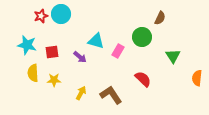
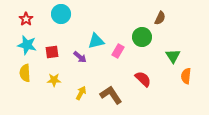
red star: moved 15 px left, 3 px down; rotated 16 degrees counterclockwise
cyan triangle: rotated 30 degrees counterclockwise
yellow semicircle: moved 8 px left
orange semicircle: moved 11 px left, 2 px up
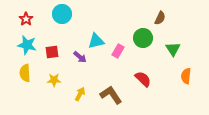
cyan circle: moved 1 px right
green circle: moved 1 px right, 1 px down
green triangle: moved 7 px up
yellow arrow: moved 1 px left, 1 px down
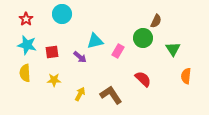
brown semicircle: moved 4 px left, 3 px down
cyan triangle: moved 1 px left
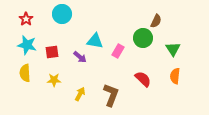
cyan triangle: rotated 24 degrees clockwise
orange semicircle: moved 11 px left
brown L-shape: rotated 55 degrees clockwise
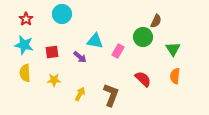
green circle: moved 1 px up
cyan star: moved 3 px left
